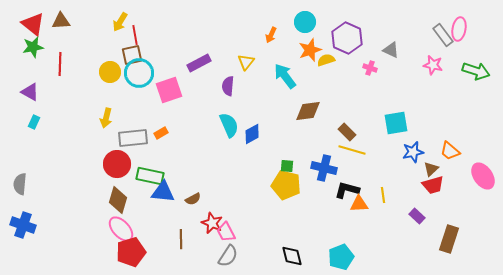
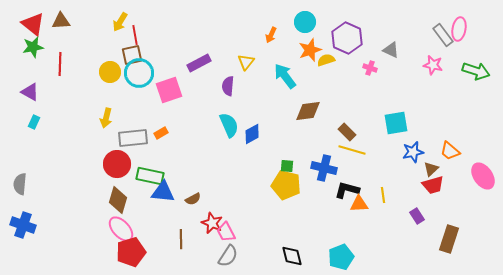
purple rectangle at (417, 216): rotated 14 degrees clockwise
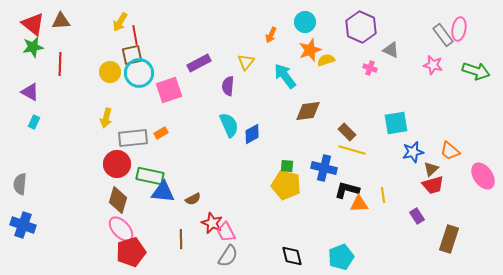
purple hexagon at (347, 38): moved 14 px right, 11 px up
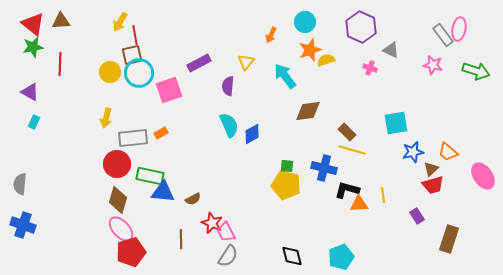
orange trapezoid at (450, 151): moved 2 px left, 1 px down
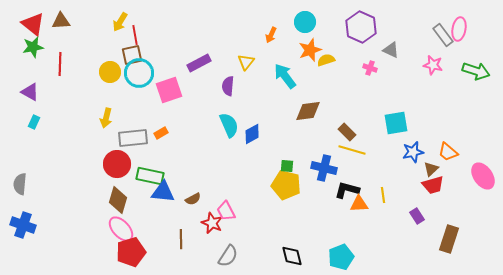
pink trapezoid at (226, 232): moved 21 px up
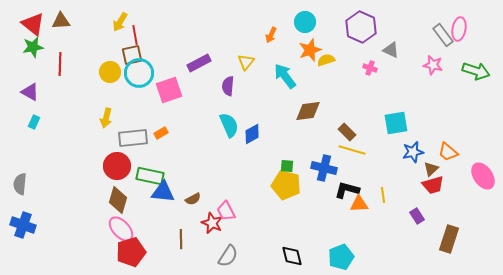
red circle at (117, 164): moved 2 px down
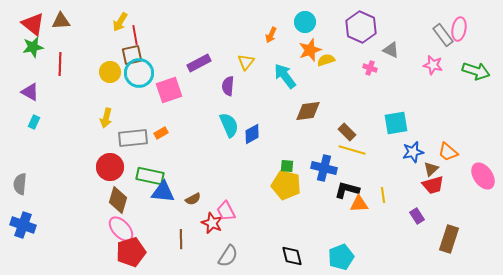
red circle at (117, 166): moved 7 px left, 1 px down
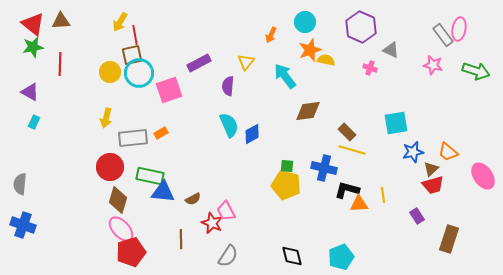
yellow semicircle at (326, 60): rotated 30 degrees clockwise
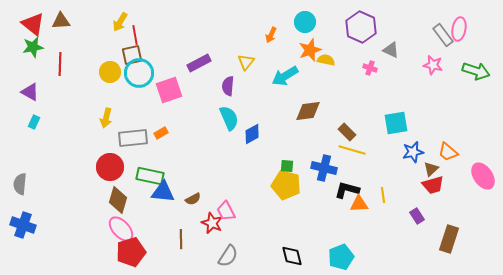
cyan arrow at (285, 76): rotated 84 degrees counterclockwise
cyan semicircle at (229, 125): moved 7 px up
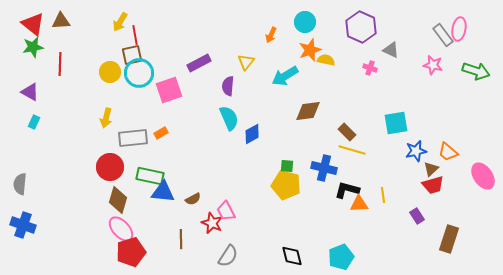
blue star at (413, 152): moved 3 px right, 1 px up
